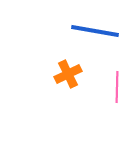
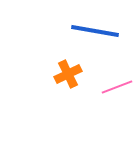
pink line: rotated 68 degrees clockwise
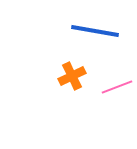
orange cross: moved 4 px right, 2 px down
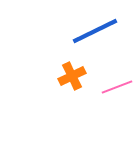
blue line: rotated 36 degrees counterclockwise
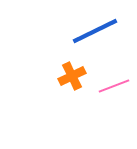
pink line: moved 3 px left, 1 px up
